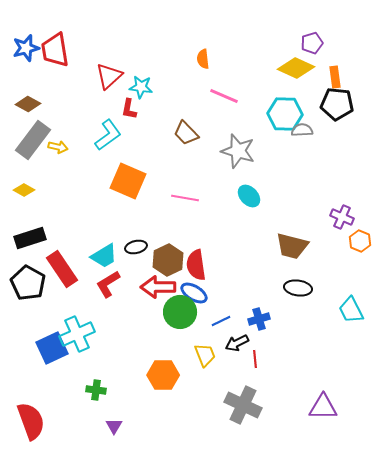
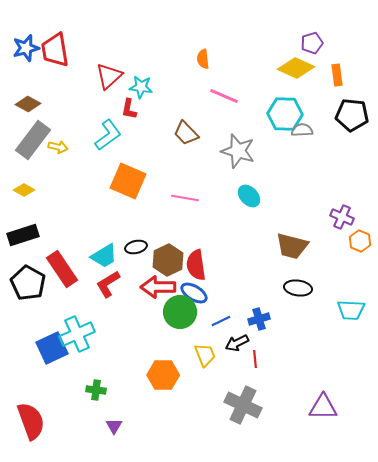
orange rectangle at (335, 77): moved 2 px right, 2 px up
black pentagon at (337, 104): moved 15 px right, 11 px down
black rectangle at (30, 238): moved 7 px left, 3 px up
cyan trapezoid at (351, 310): rotated 60 degrees counterclockwise
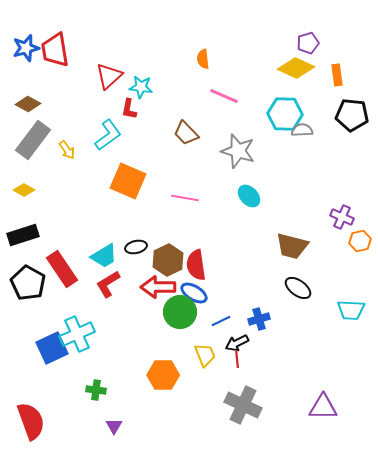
purple pentagon at (312, 43): moved 4 px left
yellow arrow at (58, 147): moved 9 px right, 3 px down; rotated 42 degrees clockwise
orange hexagon at (360, 241): rotated 25 degrees clockwise
black ellipse at (298, 288): rotated 28 degrees clockwise
red line at (255, 359): moved 18 px left
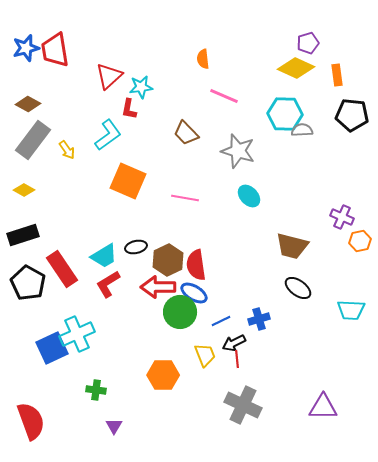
cyan star at (141, 87): rotated 15 degrees counterclockwise
black arrow at (237, 343): moved 3 px left
